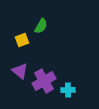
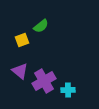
green semicircle: rotated 21 degrees clockwise
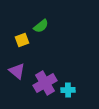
purple triangle: moved 3 px left
purple cross: moved 1 px right, 2 px down
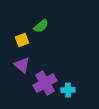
purple triangle: moved 5 px right, 6 px up
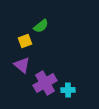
yellow square: moved 3 px right, 1 px down
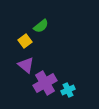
yellow square: rotated 16 degrees counterclockwise
purple triangle: moved 4 px right
cyan cross: rotated 24 degrees counterclockwise
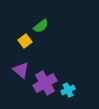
purple triangle: moved 5 px left, 5 px down
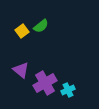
yellow square: moved 3 px left, 10 px up
